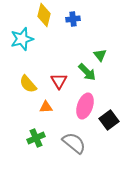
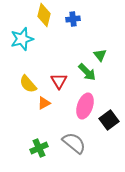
orange triangle: moved 2 px left, 4 px up; rotated 24 degrees counterclockwise
green cross: moved 3 px right, 10 px down
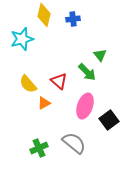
red triangle: rotated 18 degrees counterclockwise
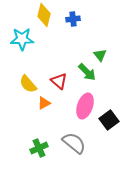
cyan star: rotated 15 degrees clockwise
